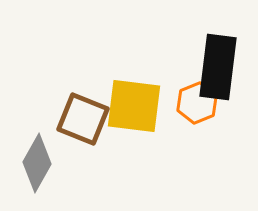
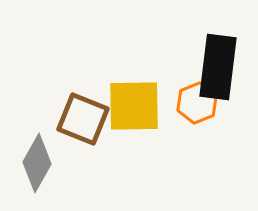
yellow square: rotated 8 degrees counterclockwise
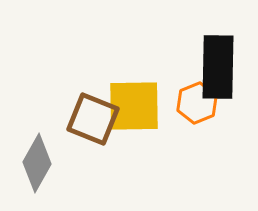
black rectangle: rotated 6 degrees counterclockwise
brown square: moved 10 px right
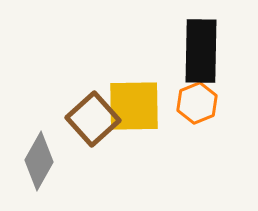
black rectangle: moved 17 px left, 16 px up
brown square: rotated 26 degrees clockwise
gray diamond: moved 2 px right, 2 px up
